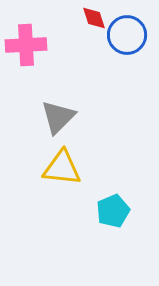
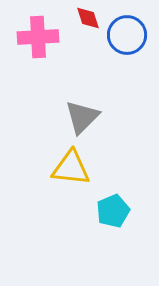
red diamond: moved 6 px left
pink cross: moved 12 px right, 8 px up
gray triangle: moved 24 px right
yellow triangle: moved 9 px right
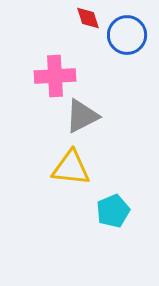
pink cross: moved 17 px right, 39 px down
gray triangle: moved 1 px up; rotated 18 degrees clockwise
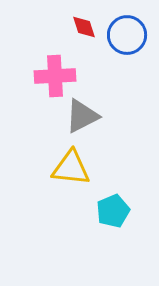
red diamond: moved 4 px left, 9 px down
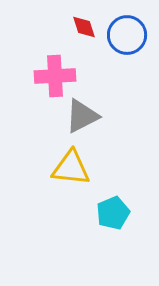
cyan pentagon: moved 2 px down
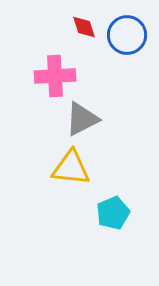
gray triangle: moved 3 px down
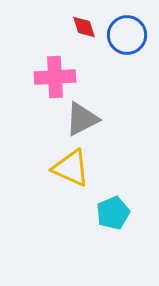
pink cross: moved 1 px down
yellow triangle: rotated 18 degrees clockwise
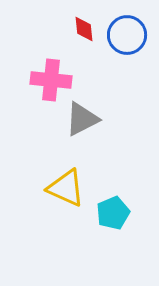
red diamond: moved 2 px down; rotated 12 degrees clockwise
pink cross: moved 4 px left, 3 px down; rotated 9 degrees clockwise
yellow triangle: moved 5 px left, 20 px down
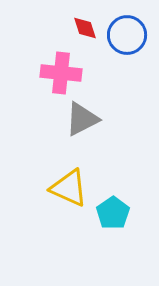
red diamond: moved 1 px right, 1 px up; rotated 12 degrees counterclockwise
pink cross: moved 10 px right, 7 px up
yellow triangle: moved 3 px right
cyan pentagon: rotated 12 degrees counterclockwise
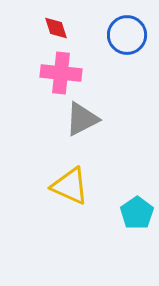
red diamond: moved 29 px left
yellow triangle: moved 1 px right, 2 px up
cyan pentagon: moved 24 px right
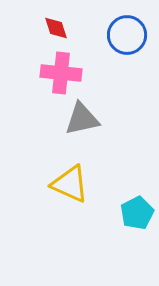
gray triangle: rotated 15 degrees clockwise
yellow triangle: moved 2 px up
cyan pentagon: rotated 8 degrees clockwise
